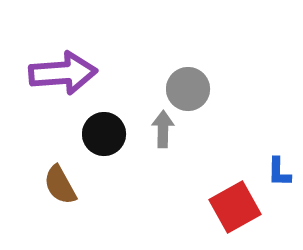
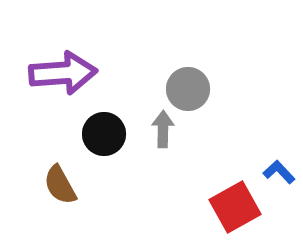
blue L-shape: rotated 136 degrees clockwise
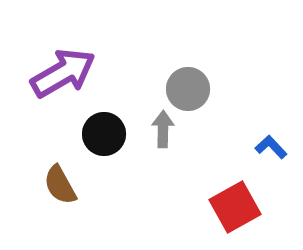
purple arrow: rotated 26 degrees counterclockwise
blue L-shape: moved 8 px left, 25 px up
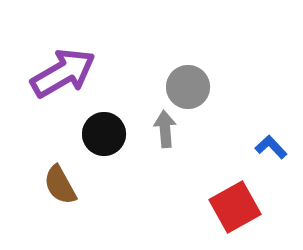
gray circle: moved 2 px up
gray arrow: moved 2 px right; rotated 6 degrees counterclockwise
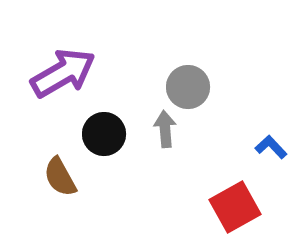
brown semicircle: moved 8 px up
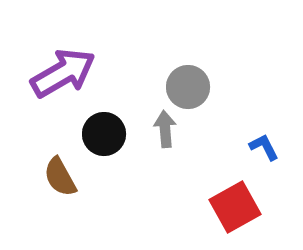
blue L-shape: moved 7 px left; rotated 16 degrees clockwise
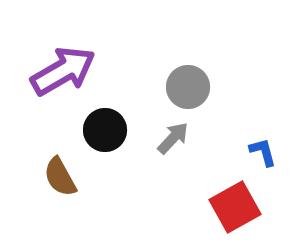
purple arrow: moved 2 px up
gray arrow: moved 8 px right, 9 px down; rotated 48 degrees clockwise
black circle: moved 1 px right, 4 px up
blue L-shape: moved 1 px left, 5 px down; rotated 12 degrees clockwise
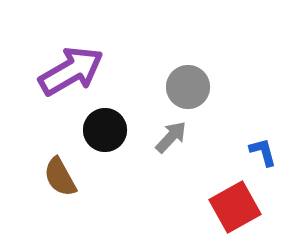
purple arrow: moved 8 px right
gray arrow: moved 2 px left, 1 px up
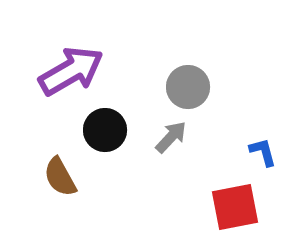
red square: rotated 18 degrees clockwise
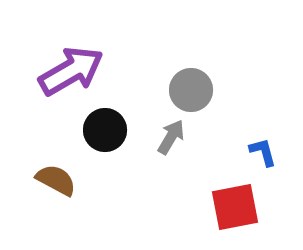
gray circle: moved 3 px right, 3 px down
gray arrow: rotated 12 degrees counterclockwise
brown semicircle: moved 4 px left, 3 px down; rotated 147 degrees clockwise
